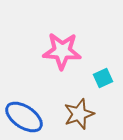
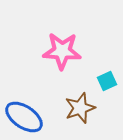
cyan square: moved 4 px right, 3 px down
brown star: moved 1 px right, 6 px up
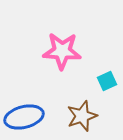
brown star: moved 2 px right, 8 px down
blue ellipse: rotated 48 degrees counterclockwise
